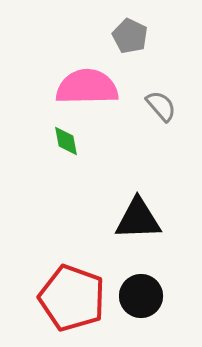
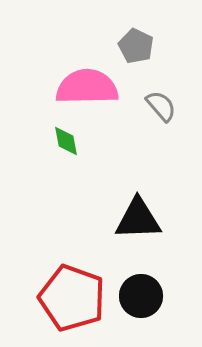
gray pentagon: moved 6 px right, 10 px down
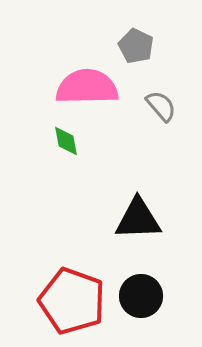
red pentagon: moved 3 px down
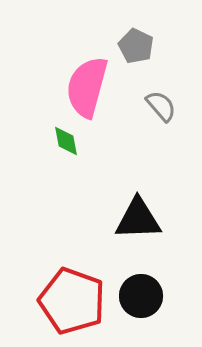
pink semicircle: rotated 74 degrees counterclockwise
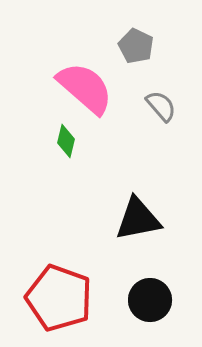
pink semicircle: moved 2 px left, 1 px down; rotated 116 degrees clockwise
green diamond: rotated 24 degrees clockwise
black triangle: rotated 9 degrees counterclockwise
black circle: moved 9 px right, 4 px down
red pentagon: moved 13 px left, 3 px up
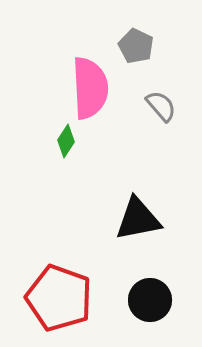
pink semicircle: moved 5 px right; rotated 46 degrees clockwise
green diamond: rotated 20 degrees clockwise
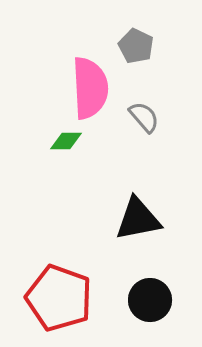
gray semicircle: moved 17 px left, 11 px down
green diamond: rotated 56 degrees clockwise
